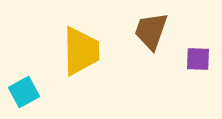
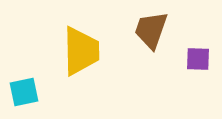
brown trapezoid: moved 1 px up
cyan square: rotated 16 degrees clockwise
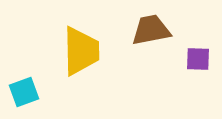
brown trapezoid: rotated 60 degrees clockwise
cyan square: rotated 8 degrees counterclockwise
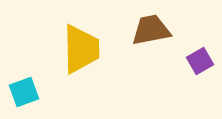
yellow trapezoid: moved 2 px up
purple square: moved 2 px right, 2 px down; rotated 32 degrees counterclockwise
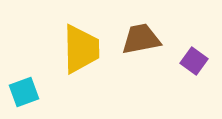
brown trapezoid: moved 10 px left, 9 px down
purple square: moved 6 px left; rotated 24 degrees counterclockwise
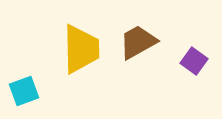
brown trapezoid: moved 3 px left, 3 px down; rotated 18 degrees counterclockwise
cyan square: moved 1 px up
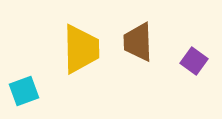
brown trapezoid: rotated 63 degrees counterclockwise
